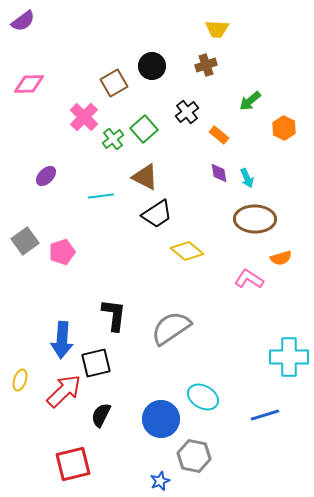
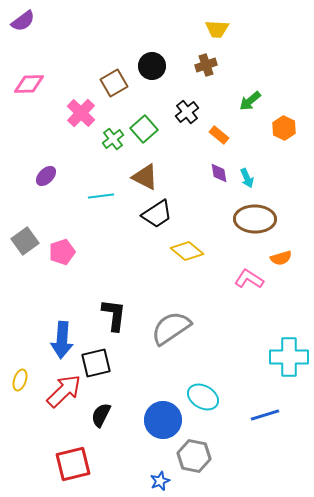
pink cross: moved 3 px left, 4 px up
blue circle: moved 2 px right, 1 px down
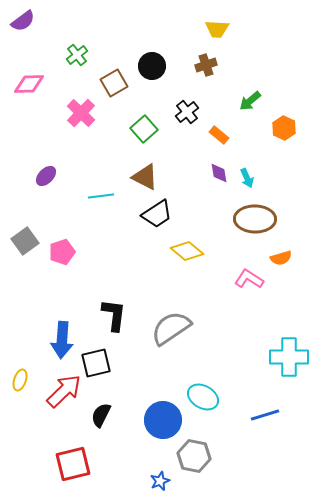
green cross: moved 36 px left, 84 px up
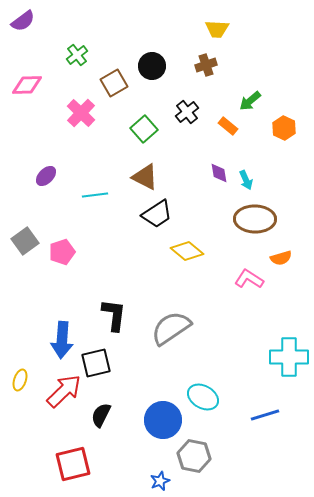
pink diamond: moved 2 px left, 1 px down
orange rectangle: moved 9 px right, 9 px up
cyan arrow: moved 1 px left, 2 px down
cyan line: moved 6 px left, 1 px up
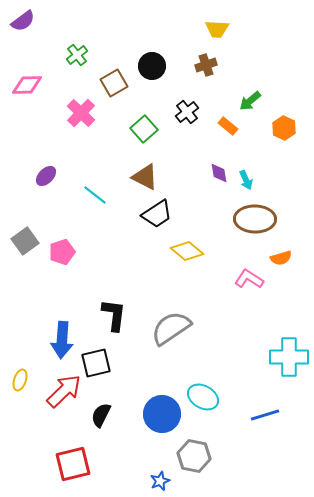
cyan line: rotated 45 degrees clockwise
blue circle: moved 1 px left, 6 px up
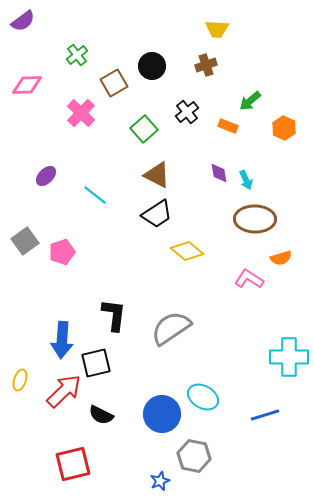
orange rectangle: rotated 18 degrees counterclockwise
brown triangle: moved 12 px right, 2 px up
black semicircle: rotated 90 degrees counterclockwise
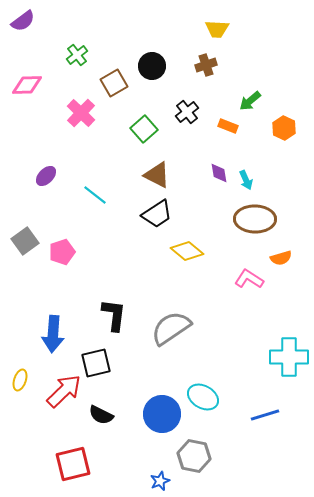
blue arrow: moved 9 px left, 6 px up
